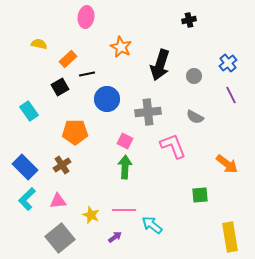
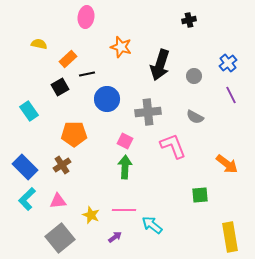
orange star: rotated 10 degrees counterclockwise
orange pentagon: moved 1 px left, 2 px down
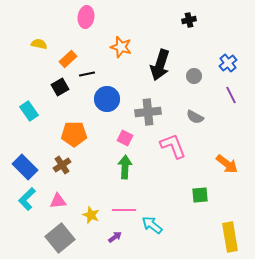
pink square: moved 3 px up
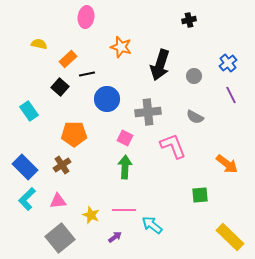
black square: rotated 18 degrees counterclockwise
yellow rectangle: rotated 36 degrees counterclockwise
